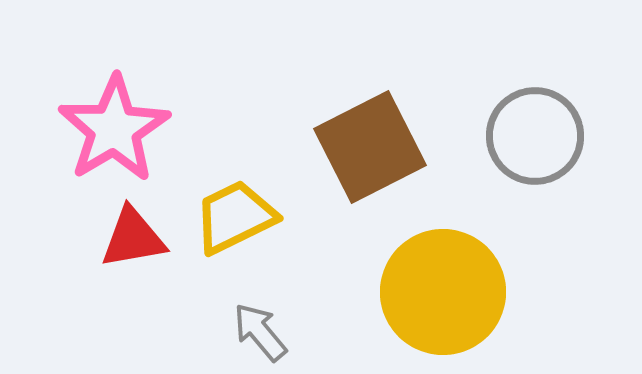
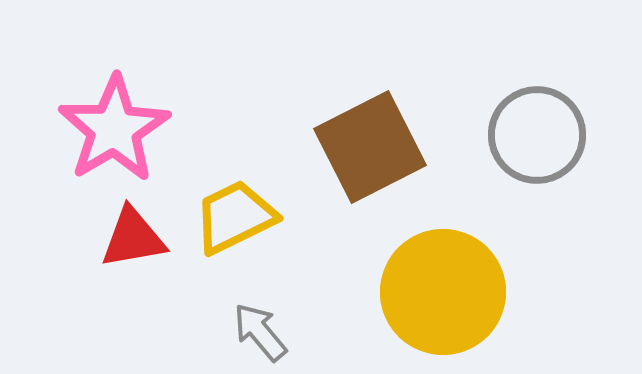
gray circle: moved 2 px right, 1 px up
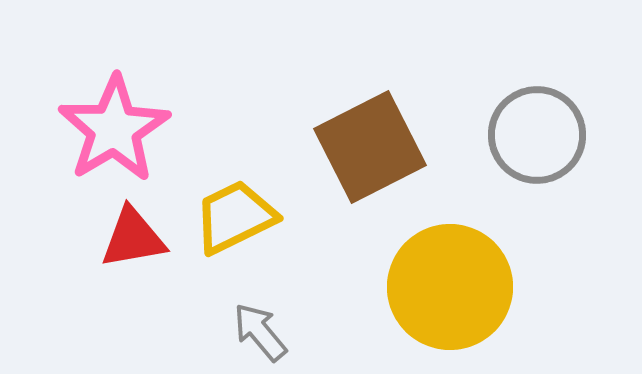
yellow circle: moved 7 px right, 5 px up
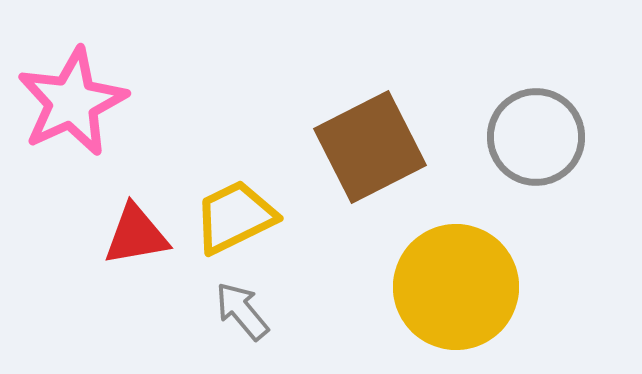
pink star: moved 42 px left, 27 px up; rotated 6 degrees clockwise
gray circle: moved 1 px left, 2 px down
red triangle: moved 3 px right, 3 px up
yellow circle: moved 6 px right
gray arrow: moved 18 px left, 21 px up
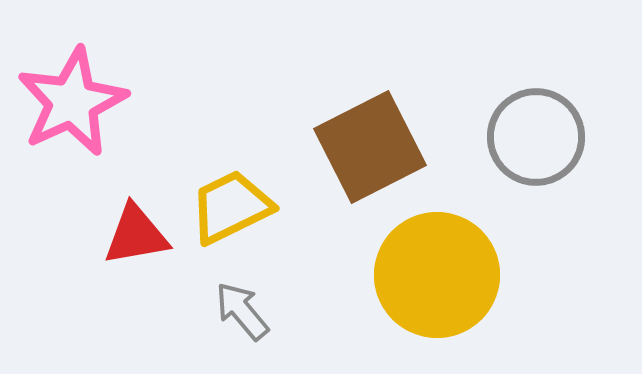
yellow trapezoid: moved 4 px left, 10 px up
yellow circle: moved 19 px left, 12 px up
